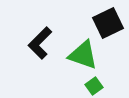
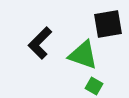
black square: moved 1 px down; rotated 16 degrees clockwise
green square: rotated 24 degrees counterclockwise
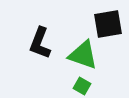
black L-shape: rotated 24 degrees counterclockwise
green square: moved 12 px left
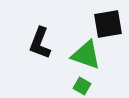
green triangle: moved 3 px right
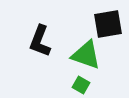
black L-shape: moved 2 px up
green square: moved 1 px left, 1 px up
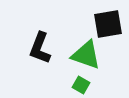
black L-shape: moved 7 px down
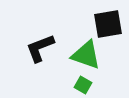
black L-shape: rotated 48 degrees clockwise
green square: moved 2 px right
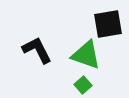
black L-shape: moved 3 px left, 2 px down; rotated 84 degrees clockwise
green square: rotated 18 degrees clockwise
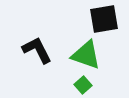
black square: moved 4 px left, 5 px up
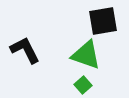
black square: moved 1 px left, 2 px down
black L-shape: moved 12 px left
